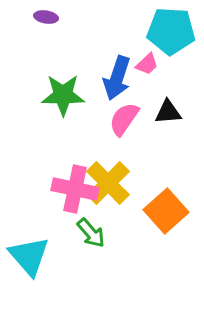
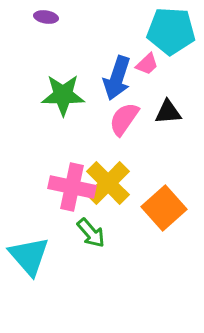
pink cross: moved 3 px left, 2 px up
orange square: moved 2 px left, 3 px up
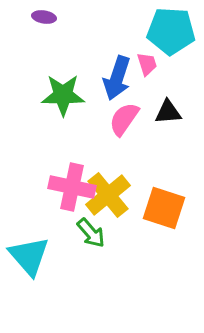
purple ellipse: moved 2 px left
pink trapezoid: rotated 65 degrees counterclockwise
yellow cross: moved 12 px down; rotated 6 degrees clockwise
orange square: rotated 30 degrees counterclockwise
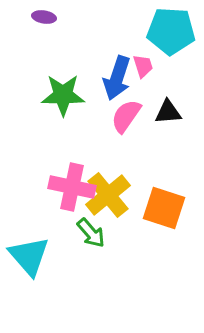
pink trapezoid: moved 4 px left, 2 px down
pink semicircle: moved 2 px right, 3 px up
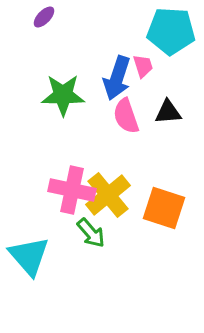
purple ellipse: rotated 55 degrees counterclockwise
pink semicircle: rotated 54 degrees counterclockwise
pink cross: moved 3 px down
